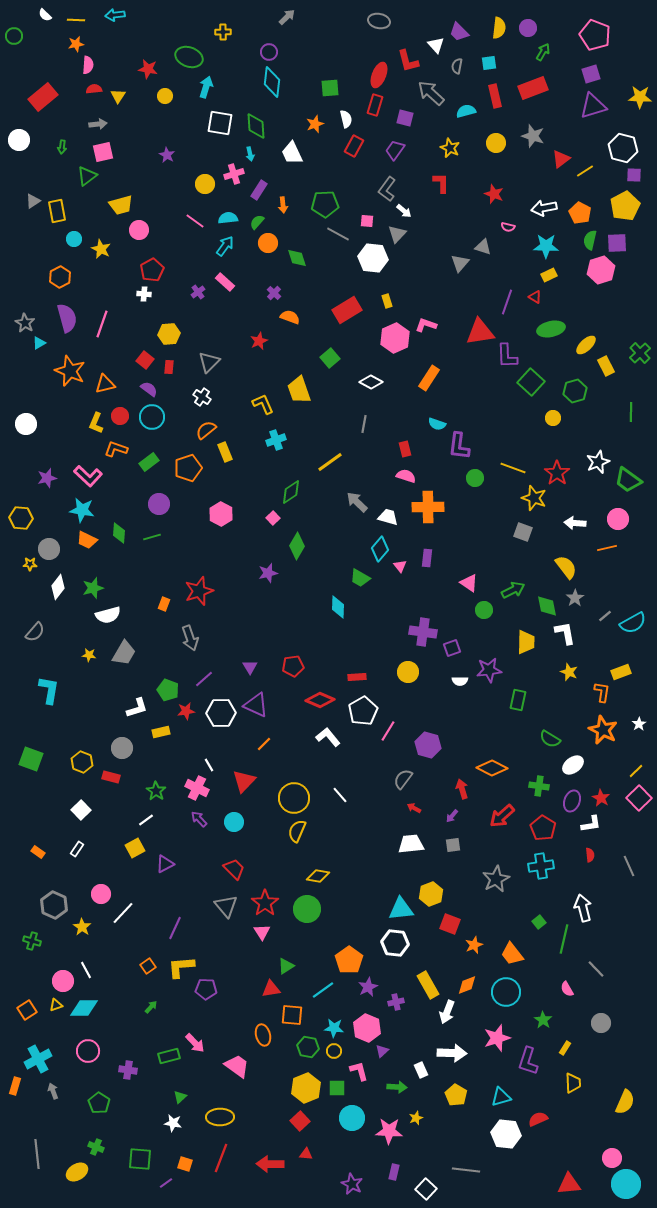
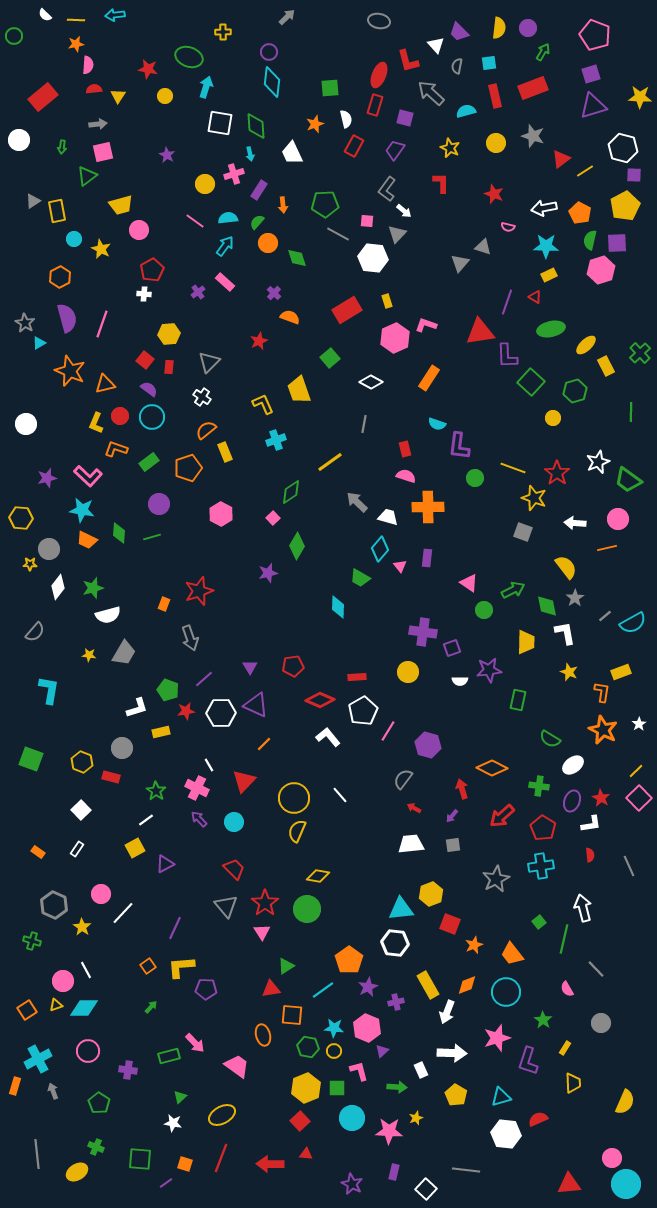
yellow ellipse at (220, 1117): moved 2 px right, 2 px up; rotated 28 degrees counterclockwise
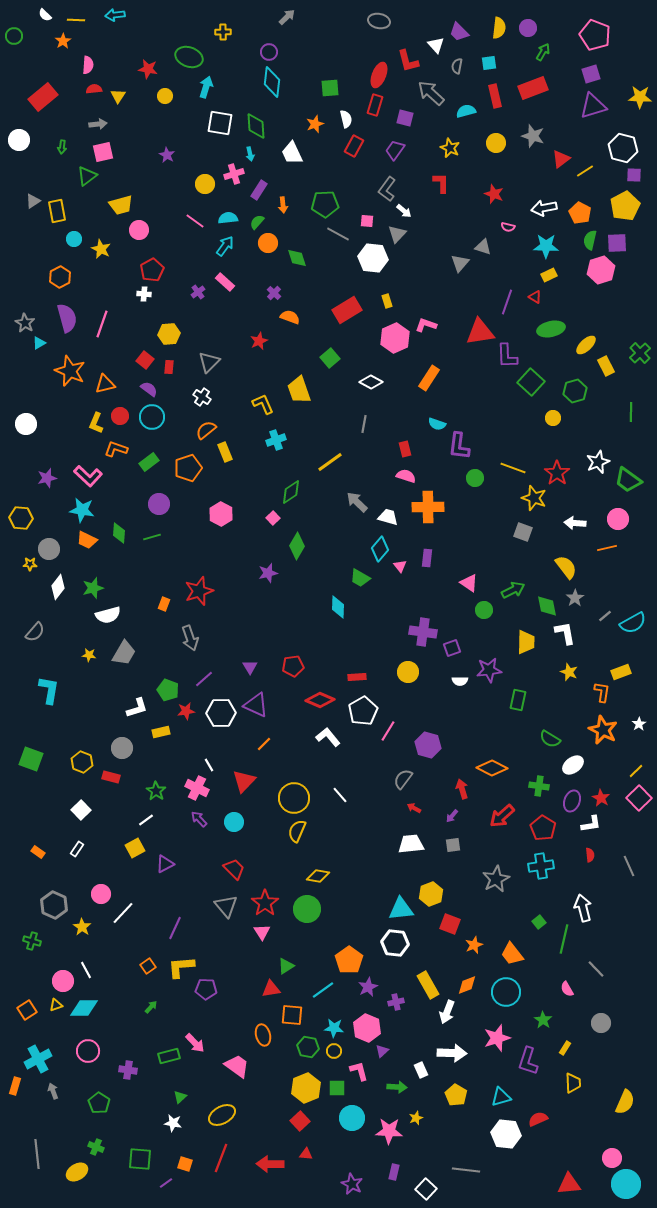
orange star at (76, 44): moved 13 px left, 3 px up; rotated 21 degrees counterclockwise
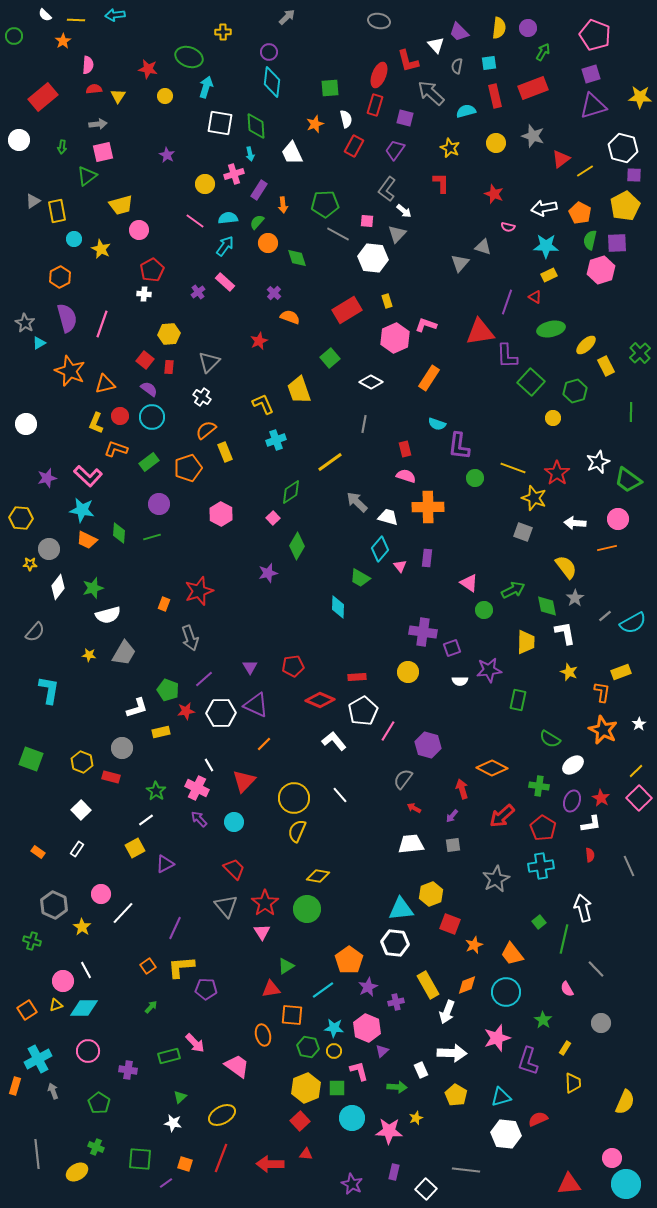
white L-shape at (328, 737): moved 6 px right, 4 px down
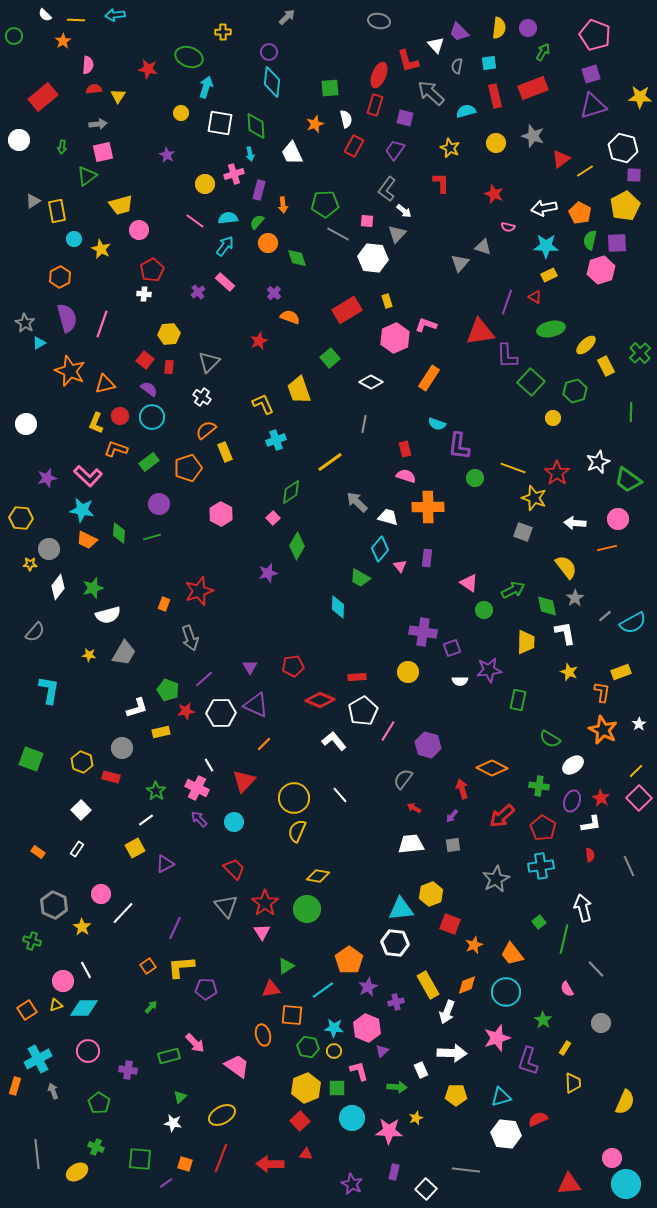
yellow circle at (165, 96): moved 16 px right, 17 px down
purple rectangle at (259, 190): rotated 18 degrees counterclockwise
yellow pentagon at (456, 1095): rotated 30 degrees counterclockwise
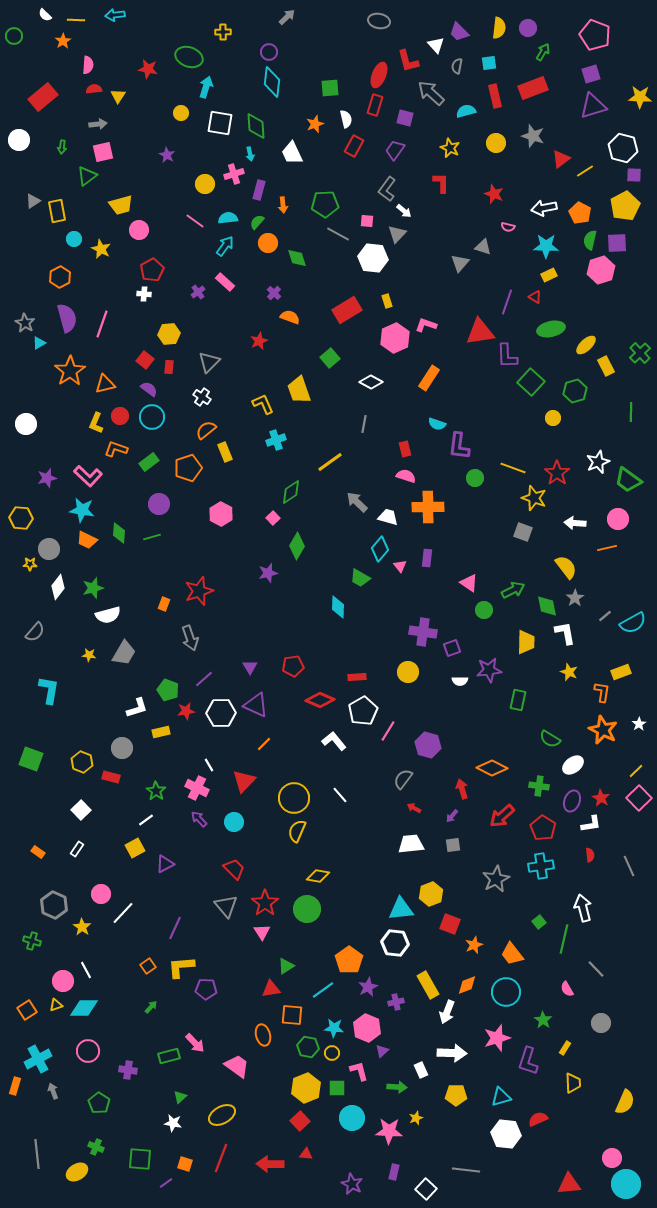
orange star at (70, 371): rotated 16 degrees clockwise
yellow circle at (334, 1051): moved 2 px left, 2 px down
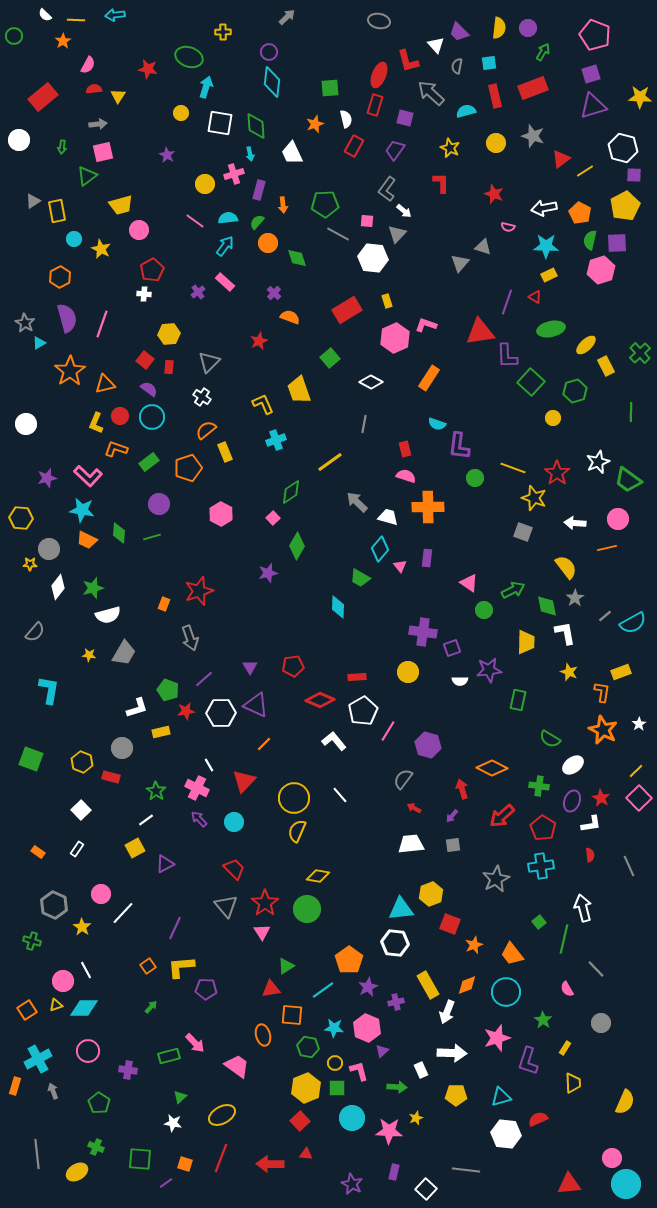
pink semicircle at (88, 65): rotated 24 degrees clockwise
yellow circle at (332, 1053): moved 3 px right, 10 px down
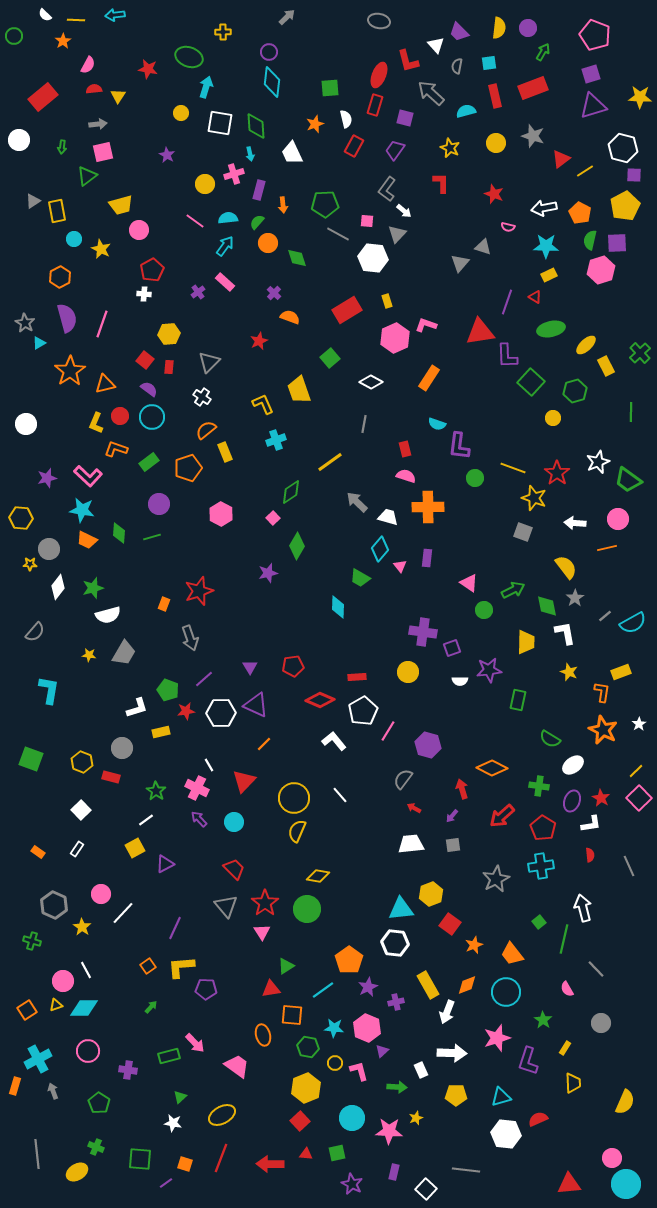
red square at (450, 924): rotated 15 degrees clockwise
green square at (337, 1088): moved 65 px down; rotated 12 degrees counterclockwise
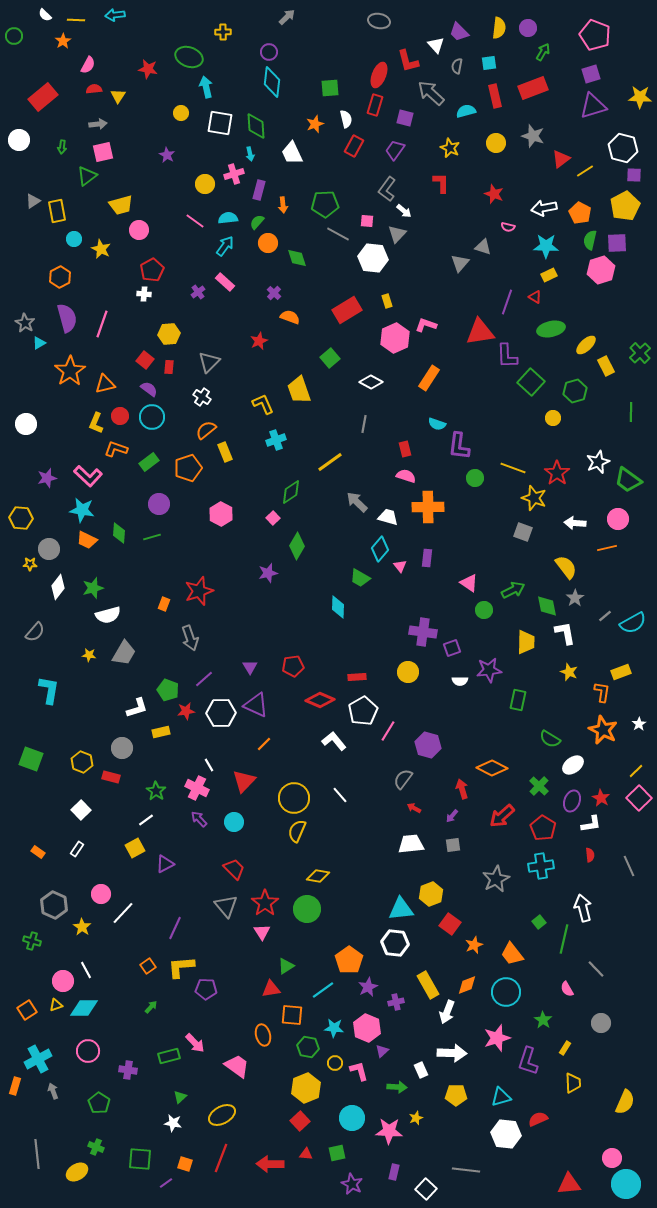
cyan arrow at (206, 87): rotated 30 degrees counterclockwise
green cross at (539, 786): rotated 36 degrees clockwise
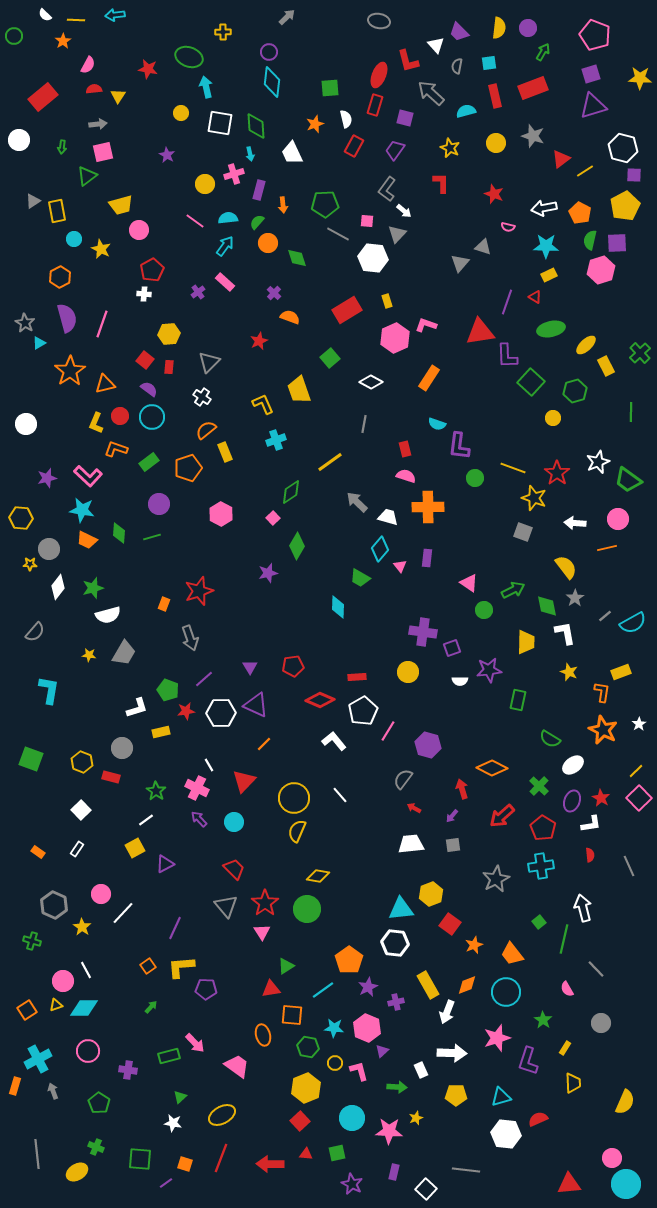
yellow star at (640, 97): moved 19 px up
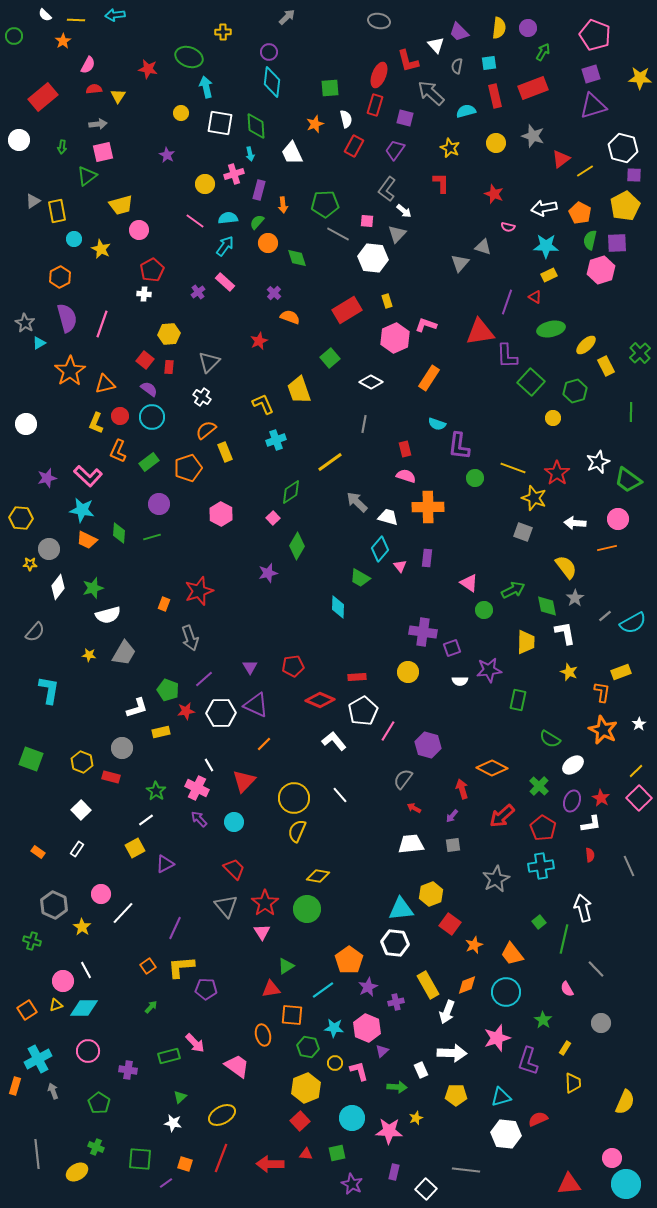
orange L-shape at (116, 449): moved 2 px right, 2 px down; rotated 85 degrees counterclockwise
